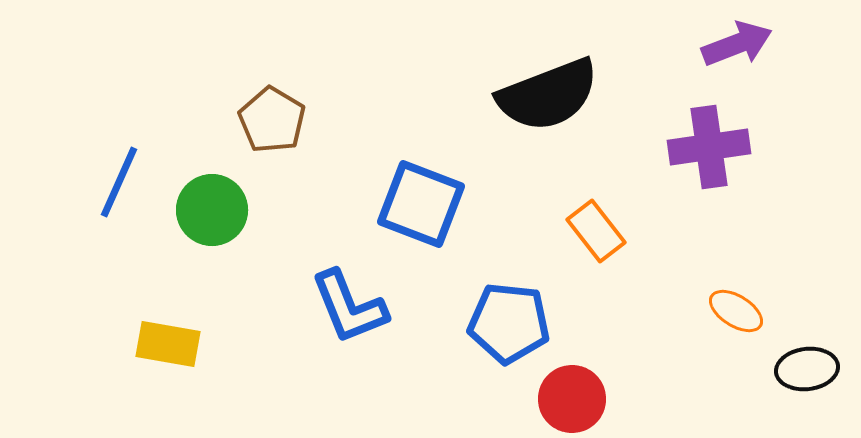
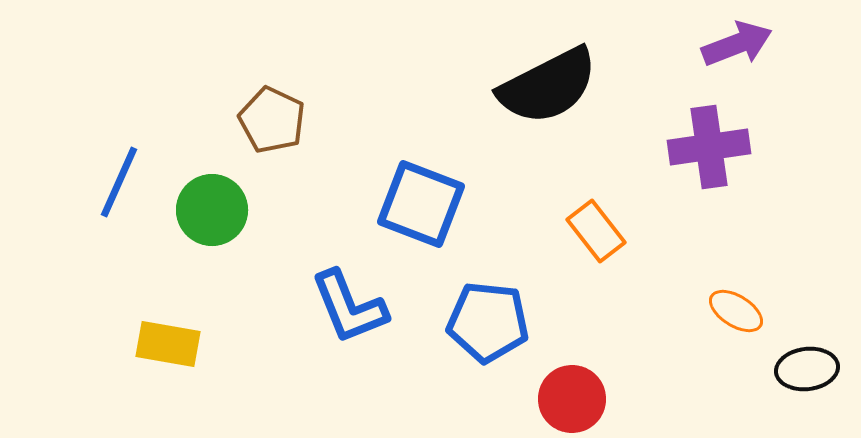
black semicircle: moved 9 px up; rotated 6 degrees counterclockwise
brown pentagon: rotated 6 degrees counterclockwise
blue pentagon: moved 21 px left, 1 px up
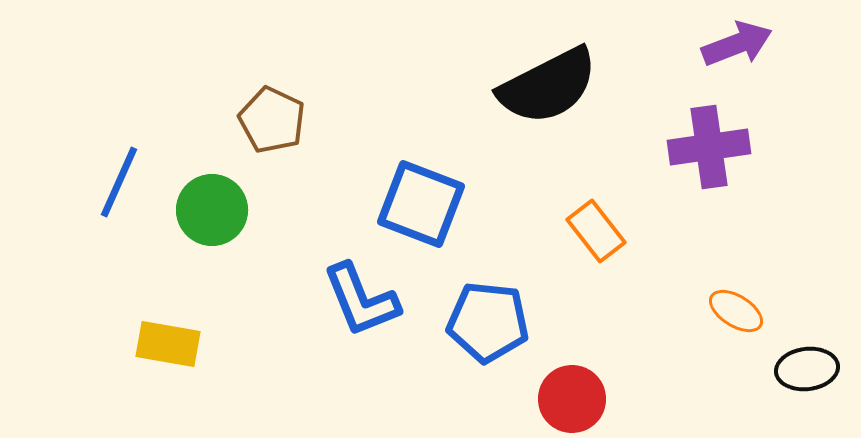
blue L-shape: moved 12 px right, 7 px up
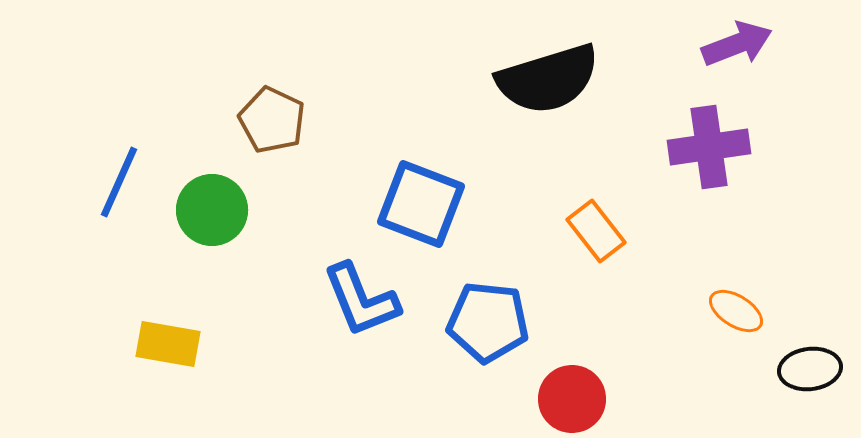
black semicircle: moved 7 px up; rotated 10 degrees clockwise
black ellipse: moved 3 px right
